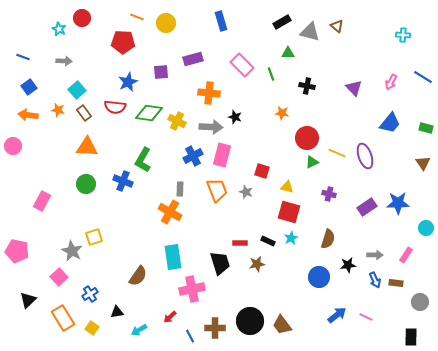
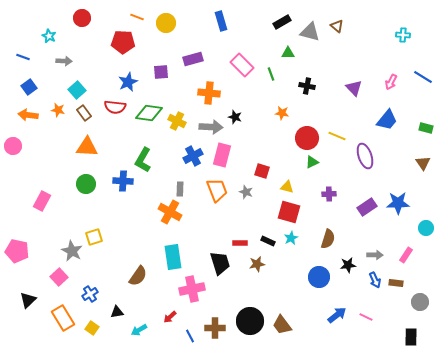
cyan star at (59, 29): moved 10 px left, 7 px down
blue trapezoid at (390, 123): moved 3 px left, 3 px up
yellow line at (337, 153): moved 17 px up
blue cross at (123, 181): rotated 18 degrees counterclockwise
purple cross at (329, 194): rotated 16 degrees counterclockwise
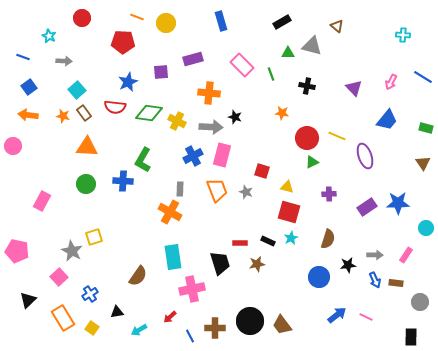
gray triangle at (310, 32): moved 2 px right, 14 px down
orange star at (58, 110): moved 5 px right, 6 px down
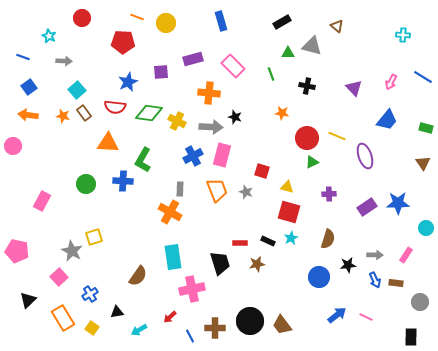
pink rectangle at (242, 65): moved 9 px left, 1 px down
orange triangle at (87, 147): moved 21 px right, 4 px up
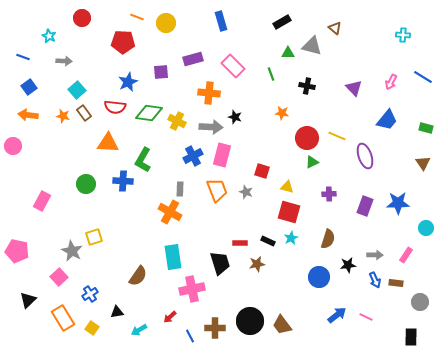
brown triangle at (337, 26): moved 2 px left, 2 px down
purple rectangle at (367, 207): moved 2 px left, 1 px up; rotated 36 degrees counterclockwise
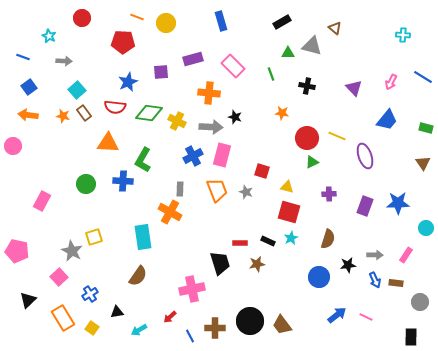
cyan rectangle at (173, 257): moved 30 px left, 20 px up
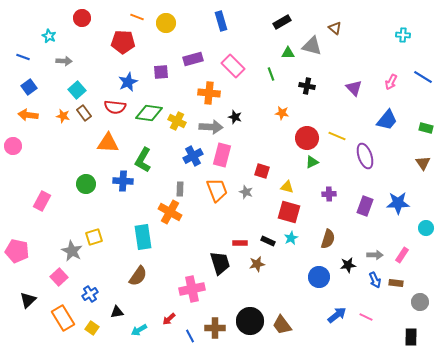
pink rectangle at (406, 255): moved 4 px left
red arrow at (170, 317): moved 1 px left, 2 px down
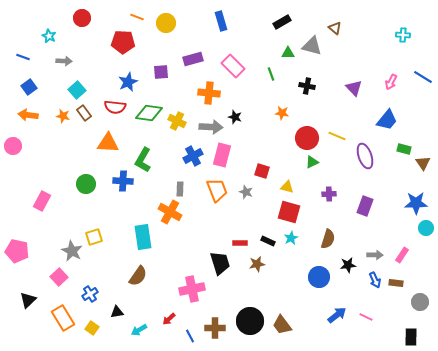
green rectangle at (426, 128): moved 22 px left, 21 px down
blue star at (398, 203): moved 18 px right
